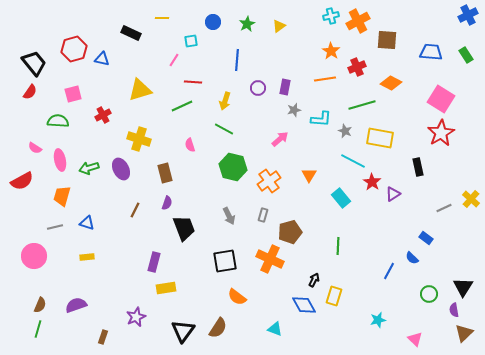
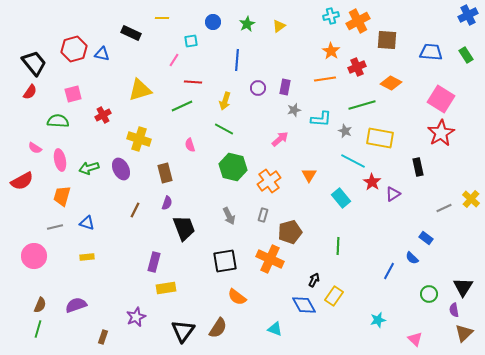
blue triangle at (102, 59): moved 5 px up
yellow rectangle at (334, 296): rotated 18 degrees clockwise
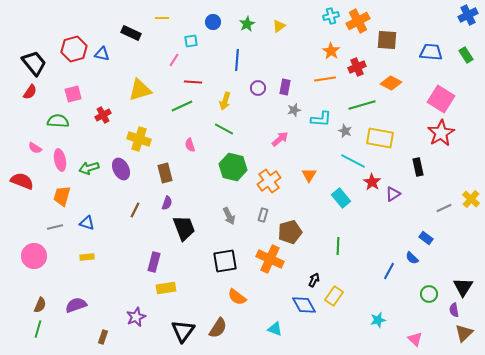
red semicircle at (22, 181): rotated 130 degrees counterclockwise
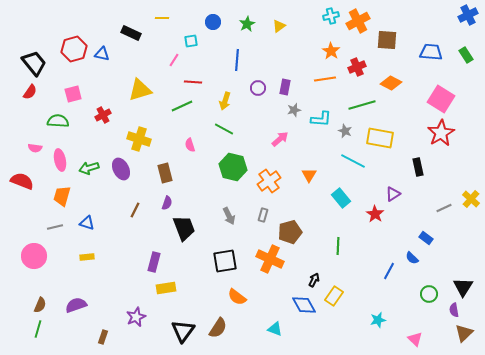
pink semicircle at (35, 148): rotated 24 degrees counterclockwise
red star at (372, 182): moved 3 px right, 32 px down
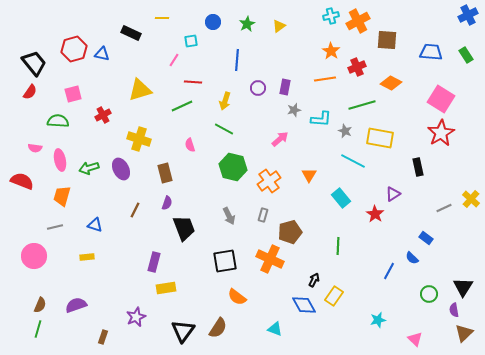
blue triangle at (87, 223): moved 8 px right, 2 px down
